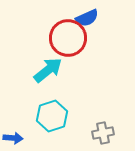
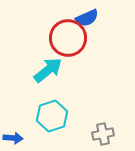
gray cross: moved 1 px down
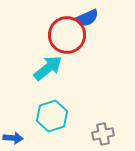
red circle: moved 1 px left, 3 px up
cyan arrow: moved 2 px up
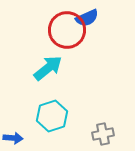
red circle: moved 5 px up
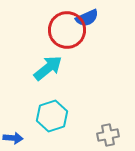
gray cross: moved 5 px right, 1 px down
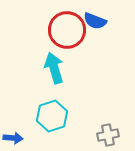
blue semicircle: moved 8 px right, 3 px down; rotated 45 degrees clockwise
cyan arrow: moved 6 px right; rotated 68 degrees counterclockwise
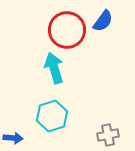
blue semicircle: moved 8 px right; rotated 75 degrees counterclockwise
